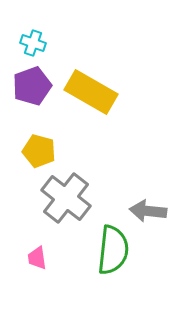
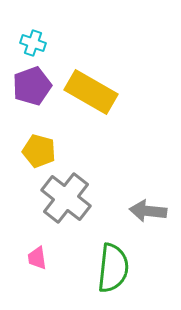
green semicircle: moved 18 px down
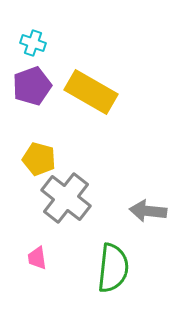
yellow pentagon: moved 8 px down
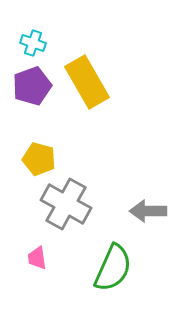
yellow rectangle: moved 4 px left, 10 px up; rotated 30 degrees clockwise
gray cross: moved 6 px down; rotated 9 degrees counterclockwise
gray arrow: rotated 6 degrees counterclockwise
green semicircle: rotated 18 degrees clockwise
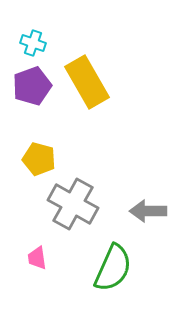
gray cross: moved 7 px right
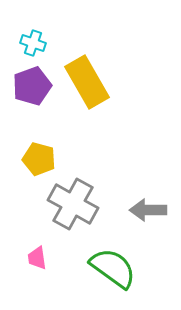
gray arrow: moved 1 px up
green semicircle: rotated 78 degrees counterclockwise
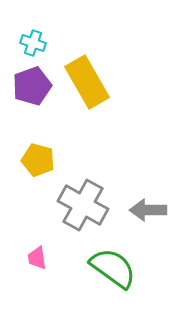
yellow pentagon: moved 1 px left, 1 px down
gray cross: moved 10 px right, 1 px down
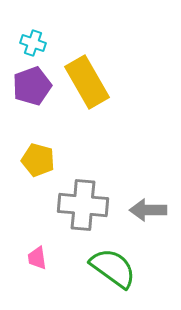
gray cross: rotated 24 degrees counterclockwise
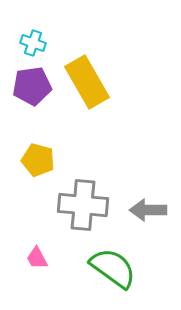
purple pentagon: rotated 12 degrees clockwise
pink trapezoid: rotated 20 degrees counterclockwise
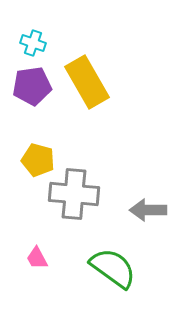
gray cross: moved 9 px left, 11 px up
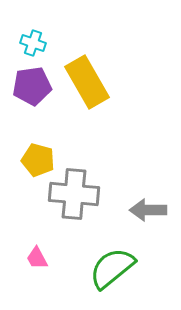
green semicircle: moved 1 px left; rotated 75 degrees counterclockwise
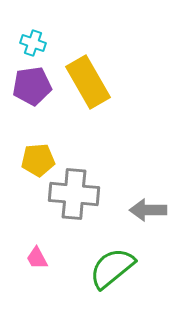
yellow rectangle: moved 1 px right
yellow pentagon: rotated 20 degrees counterclockwise
